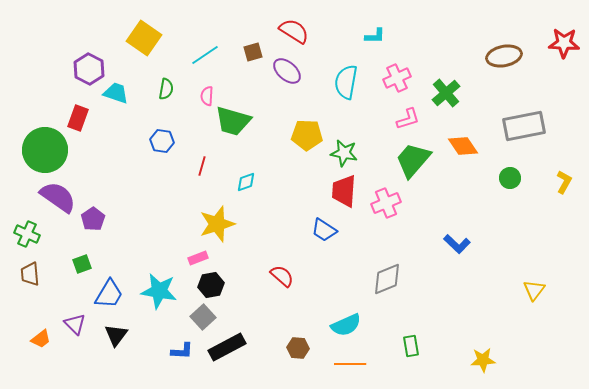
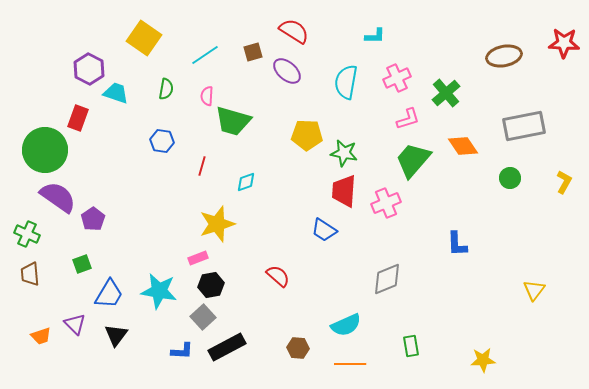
blue L-shape at (457, 244): rotated 44 degrees clockwise
red semicircle at (282, 276): moved 4 px left
orange trapezoid at (41, 339): moved 3 px up; rotated 20 degrees clockwise
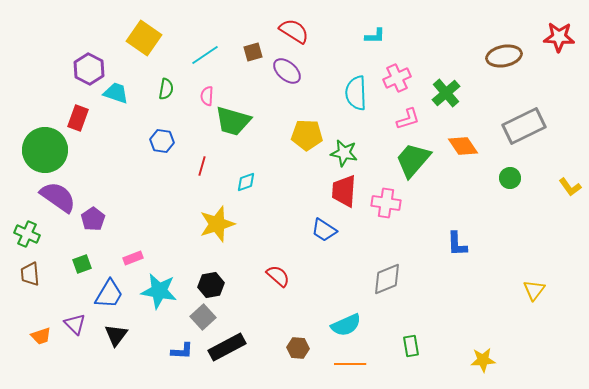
red star at (564, 43): moved 5 px left, 6 px up
cyan semicircle at (346, 82): moved 10 px right, 11 px down; rotated 12 degrees counterclockwise
gray rectangle at (524, 126): rotated 15 degrees counterclockwise
yellow L-shape at (564, 182): moved 6 px right, 5 px down; rotated 115 degrees clockwise
pink cross at (386, 203): rotated 32 degrees clockwise
pink rectangle at (198, 258): moved 65 px left
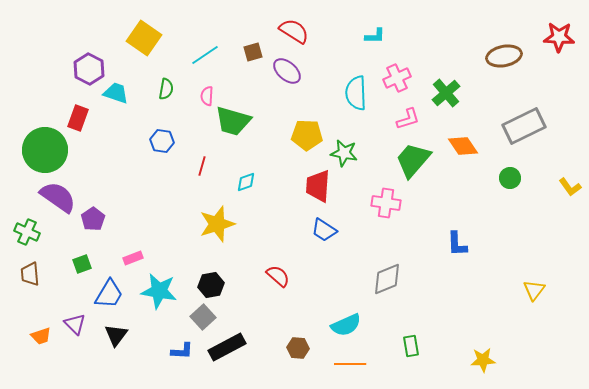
red trapezoid at (344, 191): moved 26 px left, 5 px up
green cross at (27, 234): moved 2 px up
